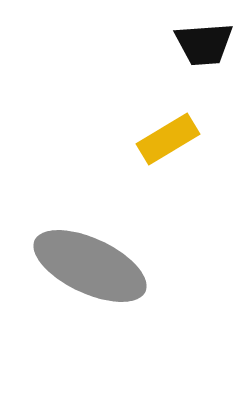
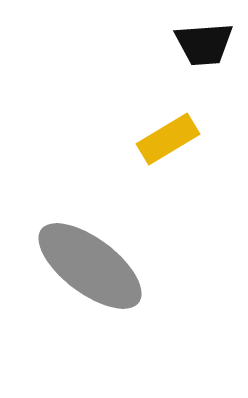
gray ellipse: rotated 12 degrees clockwise
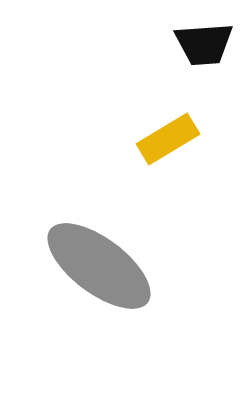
gray ellipse: moved 9 px right
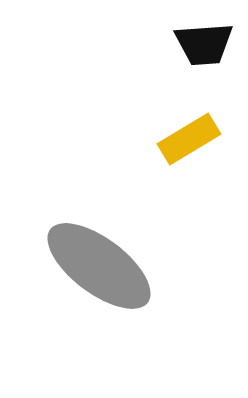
yellow rectangle: moved 21 px right
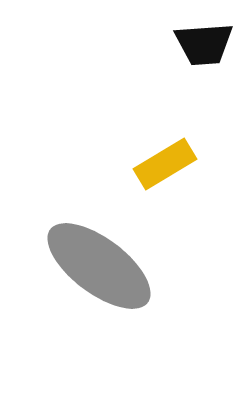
yellow rectangle: moved 24 px left, 25 px down
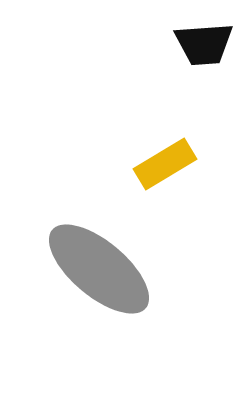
gray ellipse: moved 3 px down; rotated 3 degrees clockwise
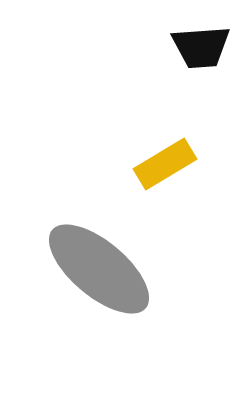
black trapezoid: moved 3 px left, 3 px down
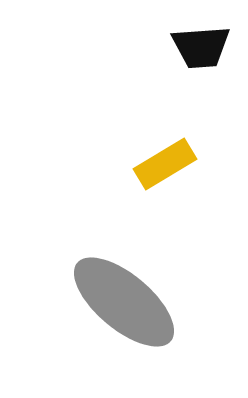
gray ellipse: moved 25 px right, 33 px down
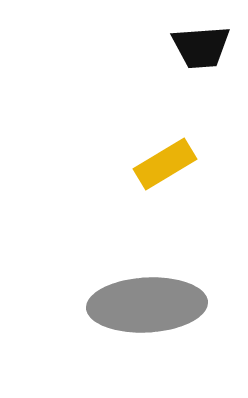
gray ellipse: moved 23 px right, 3 px down; rotated 43 degrees counterclockwise
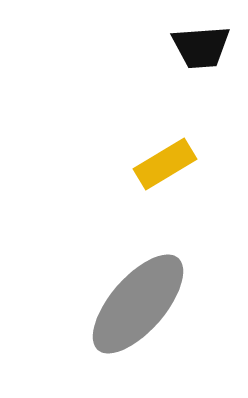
gray ellipse: moved 9 px left, 1 px up; rotated 46 degrees counterclockwise
